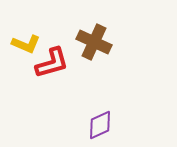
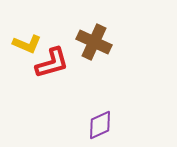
yellow L-shape: moved 1 px right
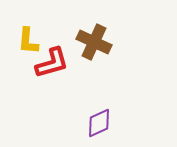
yellow L-shape: moved 1 px right, 3 px up; rotated 72 degrees clockwise
purple diamond: moved 1 px left, 2 px up
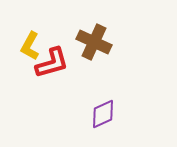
yellow L-shape: moved 2 px right, 5 px down; rotated 24 degrees clockwise
purple diamond: moved 4 px right, 9 px up
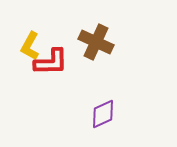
brown cross: moved 2 px right
red L-shape: moved 1 px left, 1 px up; rotated 15 degrees clockwise
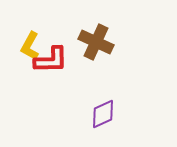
red L-shape: moved 2 px up
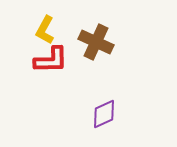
yellow L-shape: moved 15 px right, 16 px up
purple diamond: moved 1 px right
